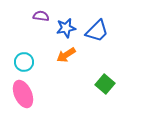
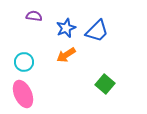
purple semicircle: moved 7 px left
blue star: rotated 12 degrees counterclockwise
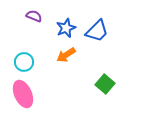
purple semicircle: rotated 14 degrees clockwise
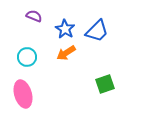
blue star: moved 1 px left, 1 px down; rotated 18 degrees counterclockwise
orange arrow: moved 2 px up
cyan circle: moved 3 px right, 5 px up
green square: rotated 30 degrees clockwise
pink ellipse: rotated 8 degrees clockwise
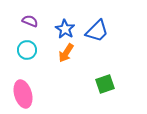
purple semicircle: moved 4 px left, 5 px down
orange arrow: rotated 24 degrees counterclockwise
cyan circle: moved 7 px up
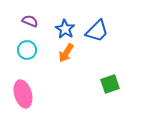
green square: moved 5 px right
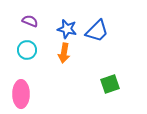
blue star: moved 2 px right; rotated 18 degrees counterclockwise
orange arrow: moved 2 px left; rotated 24 degrees counterclockwise
pink ellipse: moved 2 px left; rotated 16 degrees clockwise
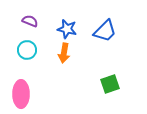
blue trapezoid: moved 8 px right
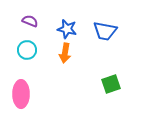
blue trapezoid: rotated 55 degrees clockwise
orange arrow: moved 1 px right
green square: moved 1 px right
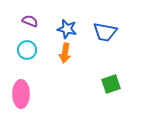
blue trapezoid: moved 1 px down
